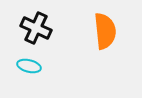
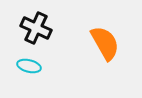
orange semicircle: moved 12 px down; rotated 24 degrees counterclockwise
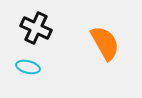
cyan ellipse: moved 1 px left, 1 px down
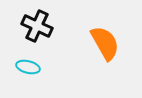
black cross: moved 1 px right, 2 px up
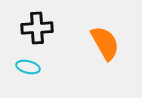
black cross: moved 2 px down; rotated 28 degrees counterclockwise
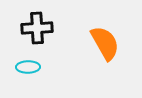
cyan ellipse: rotated 15 degrees counterclockwise
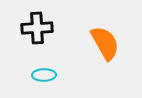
cyan ellipse: moved 16 px right, 8 px down
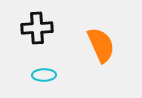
orange semicircle: moved 4 px left, 2 px down; rotated 6 degrees clockwise
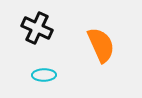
black cross: rotated 28 degrees clockwise
